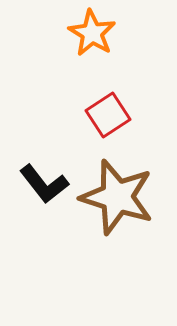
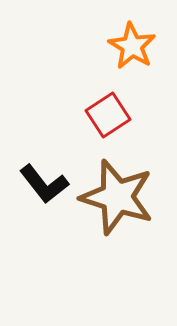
orange star: moved 40 px right, 13 px down
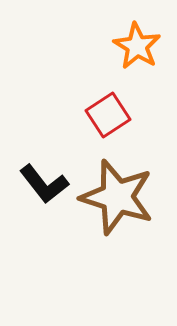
orange star: moved 5 px right
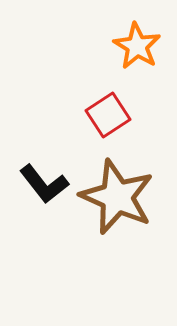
brown star: rotated 6 degrees clockwise
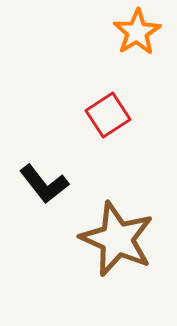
orange star: moved 14 px up; rotated 9 degrees clockwise
brown star: moved 42 px down
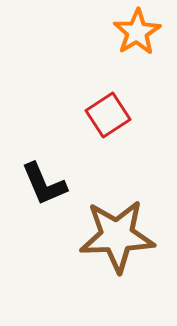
black L-shape: rotated 15 degrees clockwise
brown star: moved 3 px up; rotated 26 degrees counterclockwise
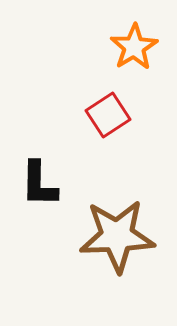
orange star: moved 3 px left, 15 px down
black L-shape: moved 5 px left; rotated 24 degrees clockwise
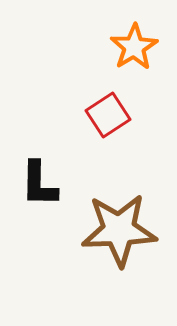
brown star: moved 2 px right, 6 px up
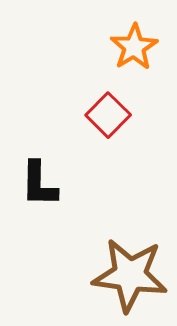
red square: rotated 12 degrees counterclockwise
brown star: moved 11 px right, 45 px down; rotated 10 degrees clockwise
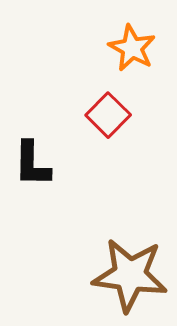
orange star: moved 2 px left, 1 px down; rotated 12 degrees counterclockwise
black L-shape: moved 7 px left, 20 px up
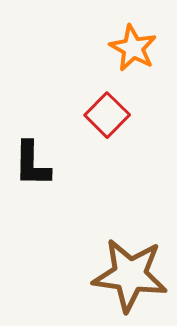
orange star: moved 1 px right
red square: moved 1 px left
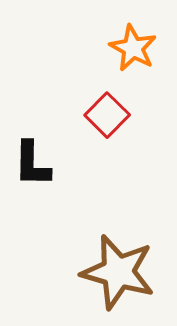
brown star: moved 12 px left, 3 px up; rotated 8 degrees clockwise
